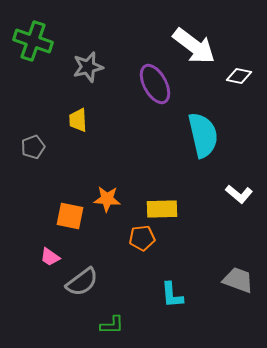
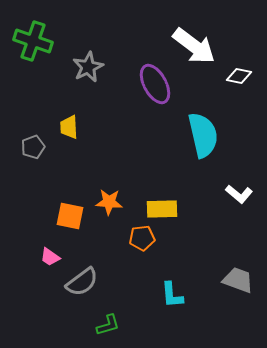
gray star: rotated 12 degrees counterclockwise
yellow trapezoid: moved 9 px left, 7 px down
orange star: moved 2 px right, 3 px down
green L-shape: moved 4 px left; rotated 15 degrees counterclockwise
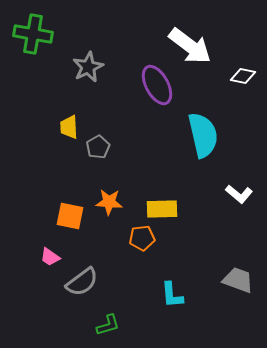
green cross: moved 7 px up; rotated 9 degrees counterclockwise
white arrow: moved 4 px left
white diamond: moved 4 px right
purple ellipse: moved 2 px right, 1 px down
gray pentagon: moved 65 px right; rotated 10 degrees counterclockwise
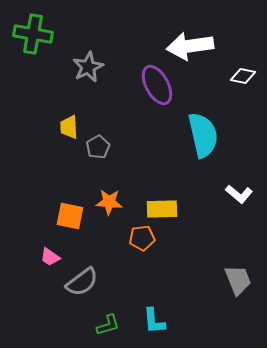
white arrow: rotated 135 degrees clockwise
gray trapezoid: rotated 48 degrees clockwise
cyan L-shape: moved 18 px left, 26 px down
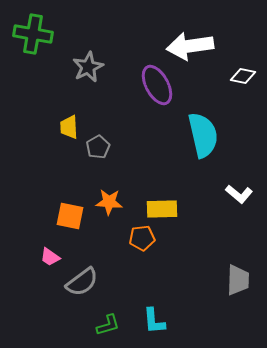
gray trapezoid: rotated 24 degrees clockwise
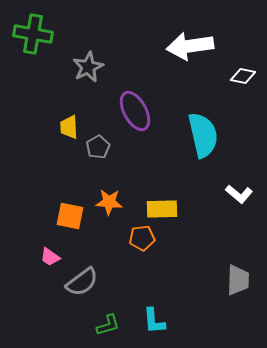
purple ellipse: moved 22 px left, 26 px down
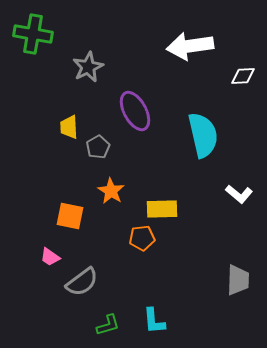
white diamond: rotated 15 degrees counterclockwise
orange star: moved 2 px right, 11 px up; rotated 28 degrees clockwise
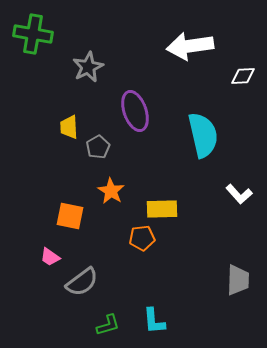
purple ellipse: rotated 9 degrees clockwise
white L-shape: rotated 8 degrees clockwise
